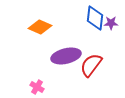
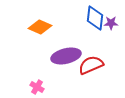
red semicircle: rotated 30 degrees clockwise
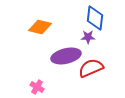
purple star: moved 23 px left, 14 px down
orange diamond: rotated 10 degrees counterclockwise
red semicircle: moved 3 px down
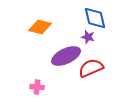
blue diamond: rotated 20 degrees counterclockwise
purple star: rotated 16 degrees clockwise
purple ellipse: rotated 12 degrees counterclockwise
pink cross: rotated 24 degrees counterclockwise
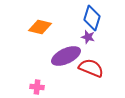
blue diamond: moved 3 px left; rotated 30 degrees clockwise
red semicircle: rotated 45 degrees clockwise
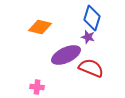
purple ellipse: moved 1 px up
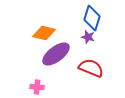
orange diamond: moved 4 px right, 6 px down
purple ellipse: moved 10 px left, 1 px up; rotated 12 degrees counterclockwise
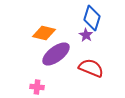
purple star: moved 2 px left, 2 px up; rotated 16 degrees clockwise
